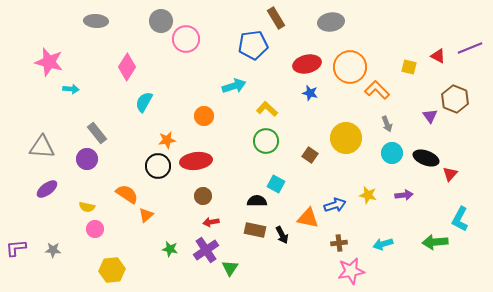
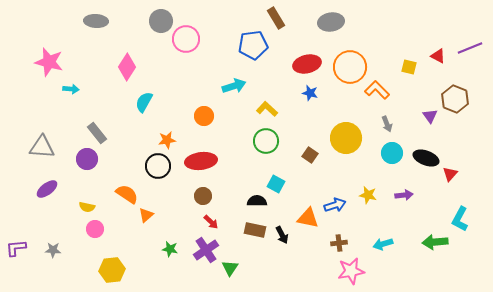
red ellipse at (196, 161): moved 5 px right
red arrow at (211, 222): rotated 126 degrees counterclockwise
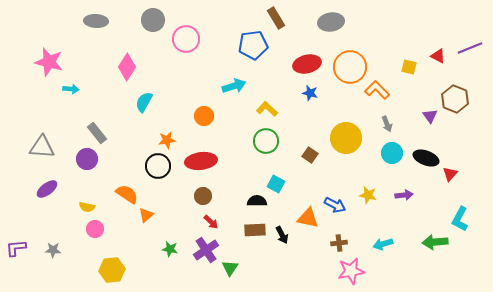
gray circle at (161, 21): moved 8 px left, 1 px up
blue arrow at (335, 205): rotated 45 degrees clockwise
brown rectangle at (255, 230): rotated 15 degrees counterclockwise
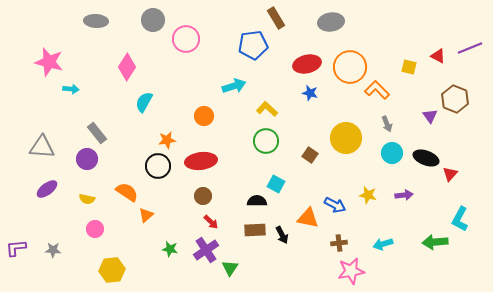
orange semicircle at (127, 194): moved 2 px up
yellow semicircle at (87, 207): moved 8 px up
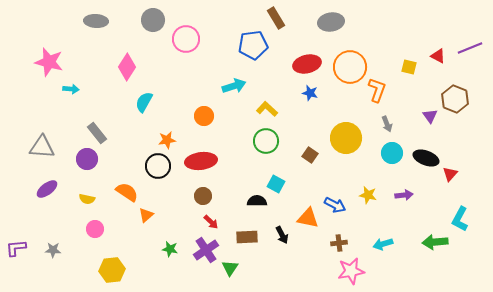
orange L-shape at (377, 90): rotated 65 degrees clockwise
brown rectangle at (255, 230): moved 8 px left, 7 px down
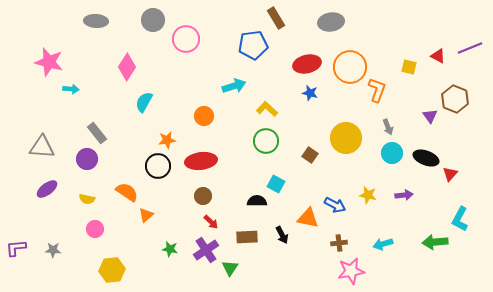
gray arrow at (387, 124): moved 1 px right, 3 px down
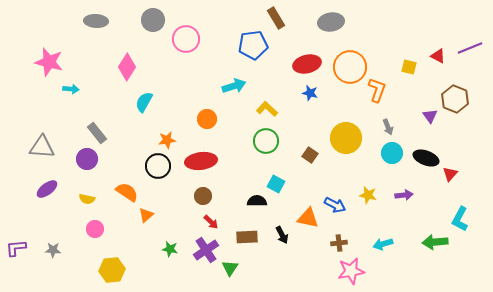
orange circle at (204, 116): moved 3 px right, 3 px down
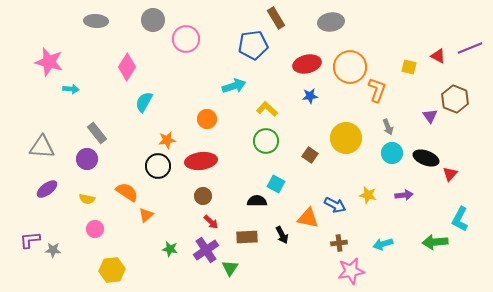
blue star at (310, 93): moved 3 px down; rotated 21 degrees counterclockwise
purple L-shape at (16, 248): moved 14 px right, 8 px up
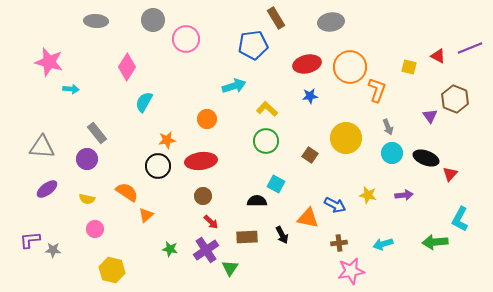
yellow hexagon at (112, 270): rotated 20 degrees clockwise
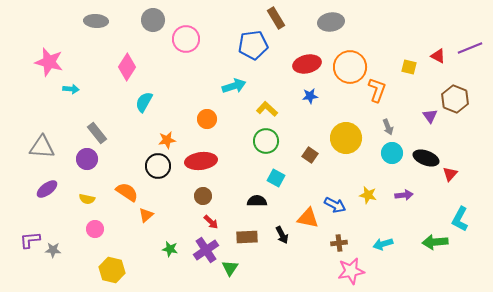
cyan square at (276, 184): moved 6 px up
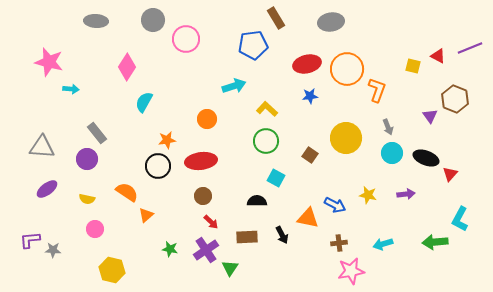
orange circle at (350, 67): moved 3 px left, 2 px down
yellow square at (409, 67): moved 4 px right, 1 px up
purple arrow at (404, 195): moved 2 px right, 1 px up
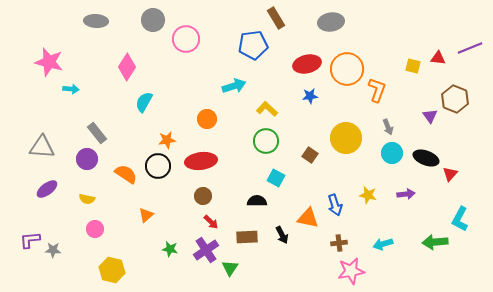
red triangle at (438, 56): moved 2 px down; rotated 21 degrees counterclockwise
orange semicircle at (127, 192): moved 1 px left, 18 px up
blue arrow at (335, 205): rotated 45 degrees clockwise
